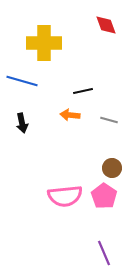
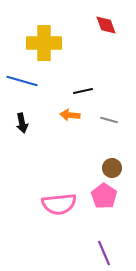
pink semicircle: moved 6 px left, 8 px down
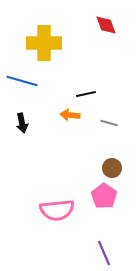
black line: moved 3 px right, 3 px down
gray line: moved 3 px down
pink semicircle: moved 2 px left, 6 px down
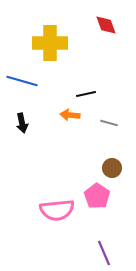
yellow cross: moved 6 px right
pink pentagon: moved 7 px left
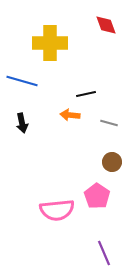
brown circle: moved 6 px up
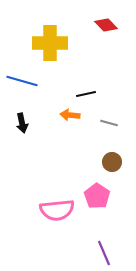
red diamond: rotated 25 degrees counterclockwise
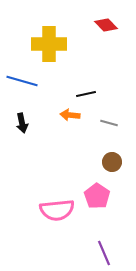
yellow cross: moved 1 px left, 1 px down
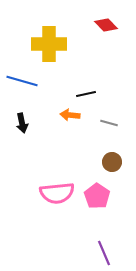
pink semicircle: moved 17 px up
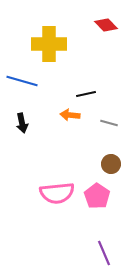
brown circle: moved 1 px left, 2 px down
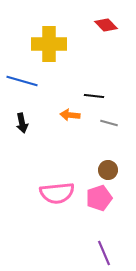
black line: moved 8 px right, 2 px down; rotated 18 degrees clockwise
brown circle: moved 3 px left, 6 px down
pink pentagon: moved 2 px right, 2 px down; rotated 20 degrees clockwise
